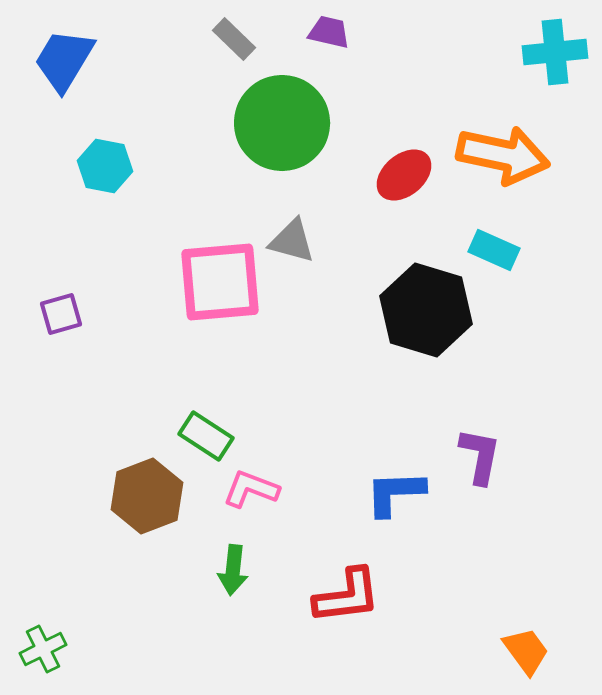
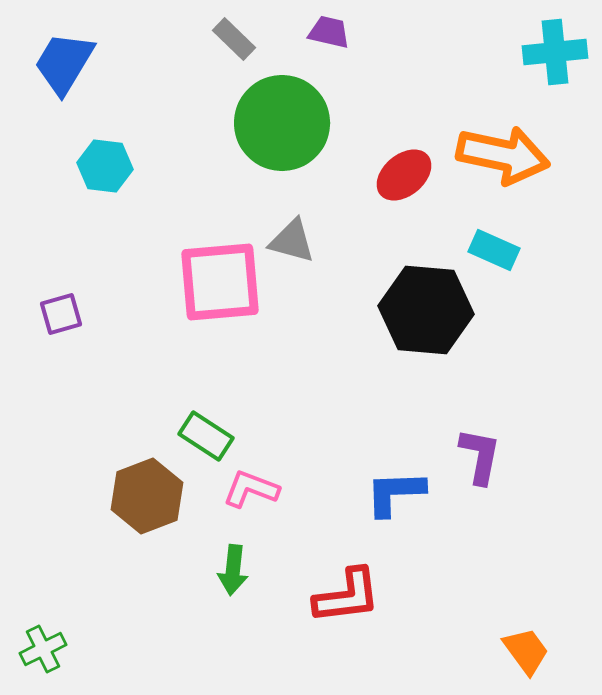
blue trapezoid: moved 3 px down
cyan hexagon: rotated 4 degrees counterclockwise
black hexagon: rotated 12 degrees counterclockwise
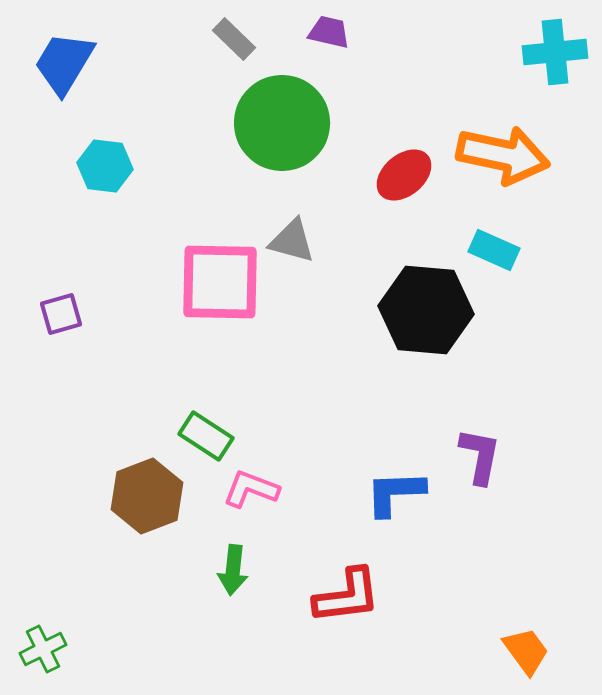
pink square: rotated 6 degrees clockwise
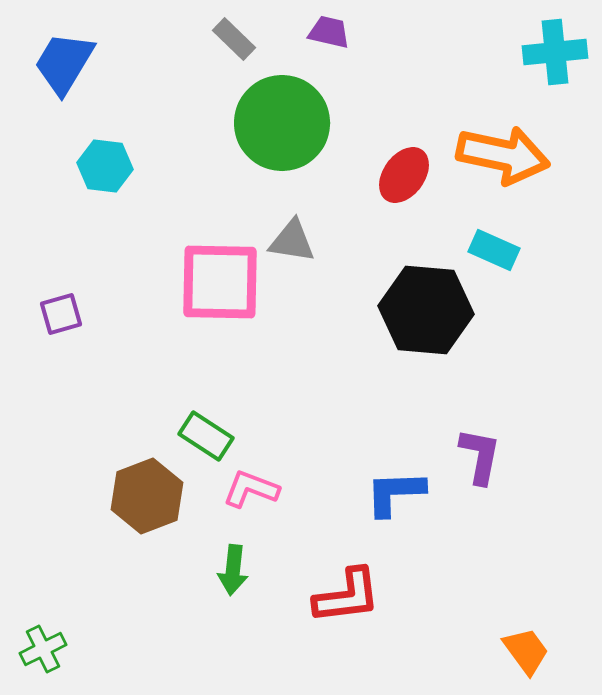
red ellipse: rotated 14 degrees counterclockwise
gray triangle: rotated 6 degrees counterclockwise
